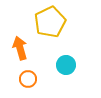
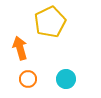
cyan circle: moved 14 px down
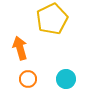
yellow pentagon: moved 2 px right, 3 px up
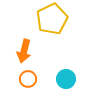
orange arrow: moved 4 px right, 3 px down; rotated 150 degrees counterclockwise
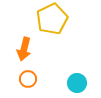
orange arrow: moved 2 px up
cyan circle: moved 11 px right, 4 px down
